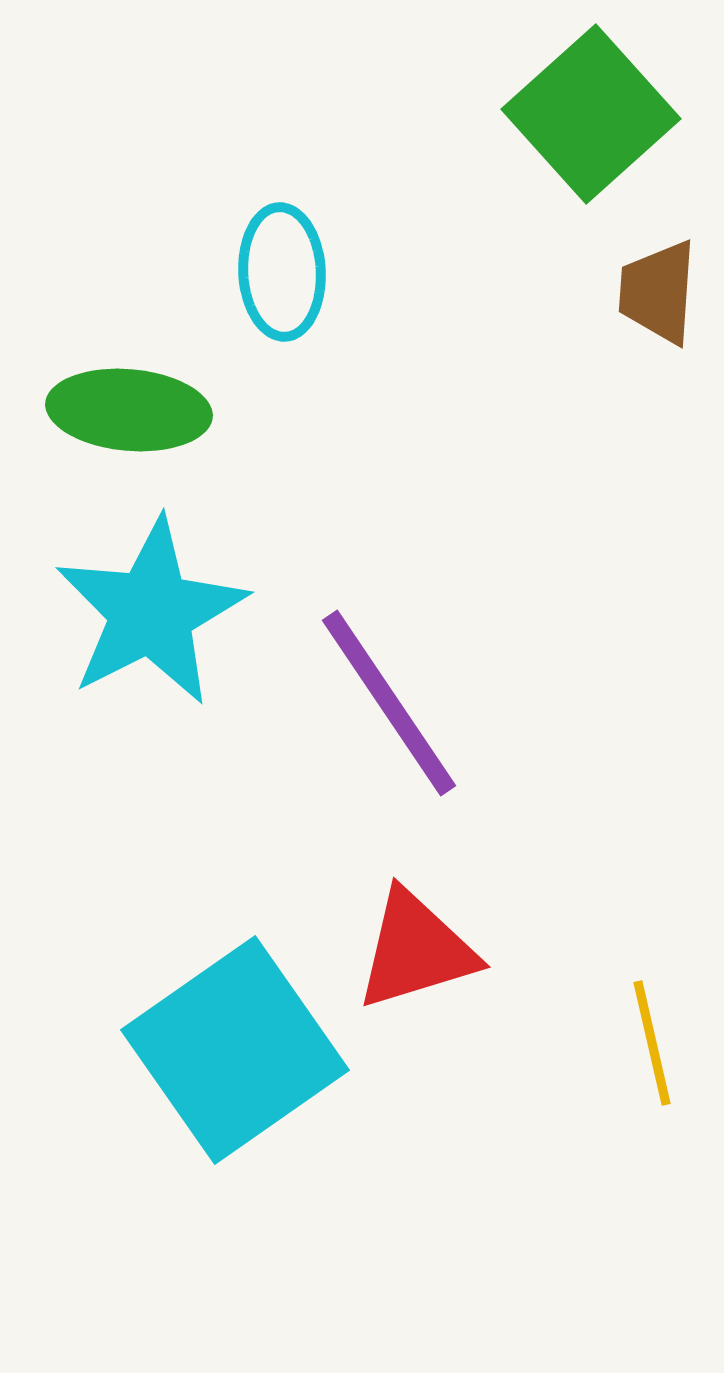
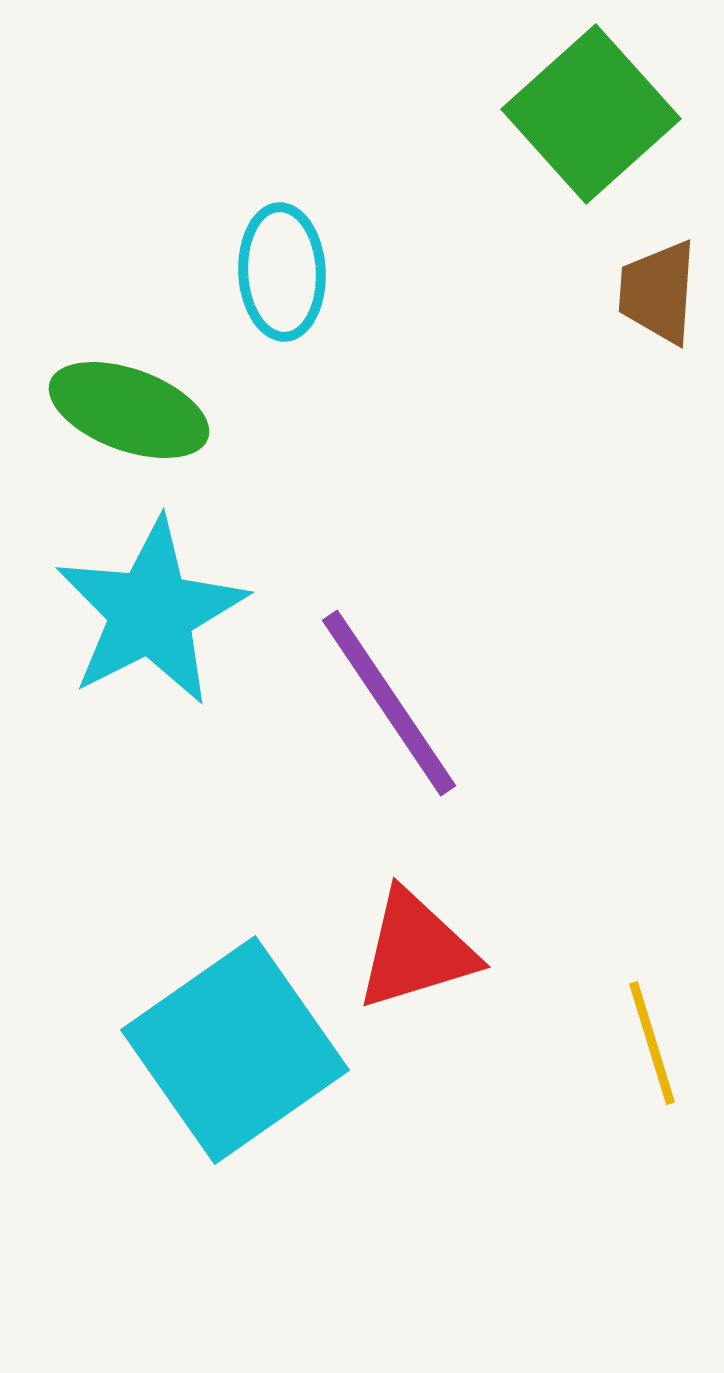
green ellipse: rotated 15 degrees clockwise
yellow line: rotated 4 degrees counterclockwise
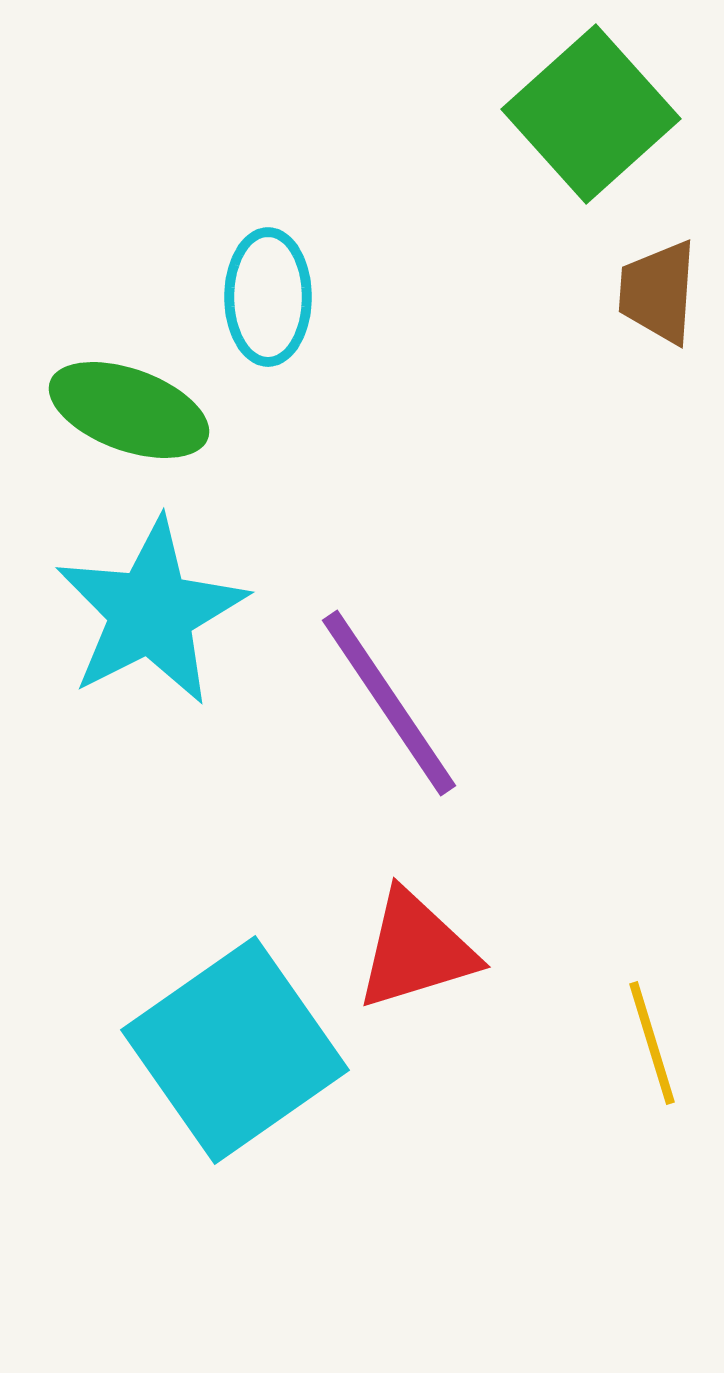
cyan ellipse: moved 14 px left, 25 px down; rotated 3 degrees clockwise
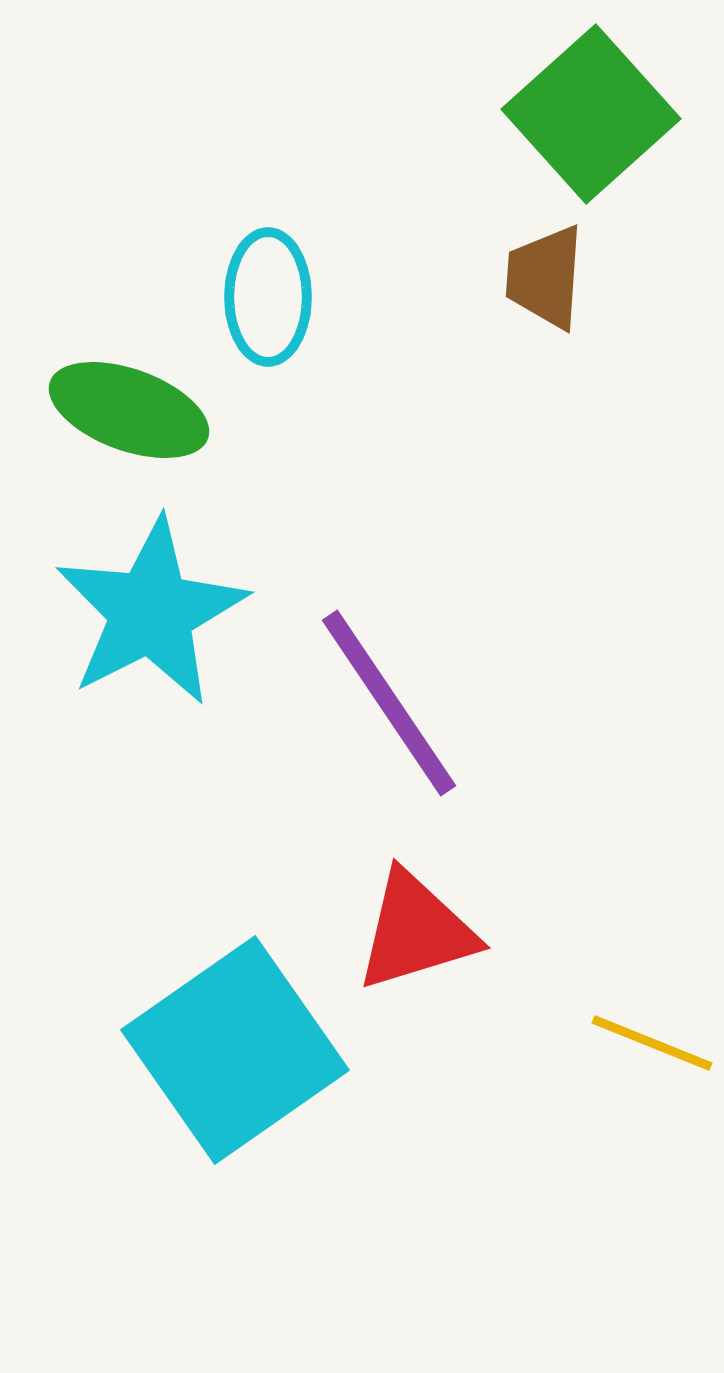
brown trapezoid: moved 113 px left, 15 px up
red triangle: moved 19 px up
yellow line: rotated 51 degrees counterclockwise
